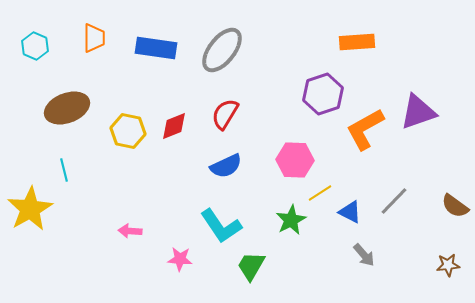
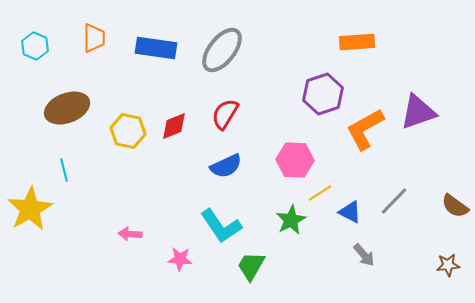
pink arrow: moved 3 px down
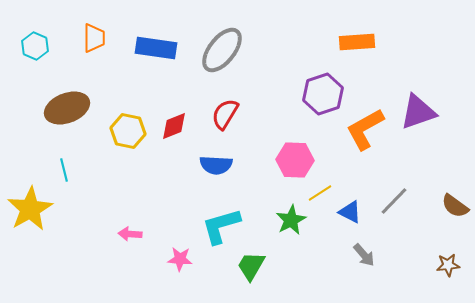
blue semicircle: moved 10 px left, 1 px up; rotated 28 degrees clockwise
cyan L-shape: rotated 108 degrees clockwise
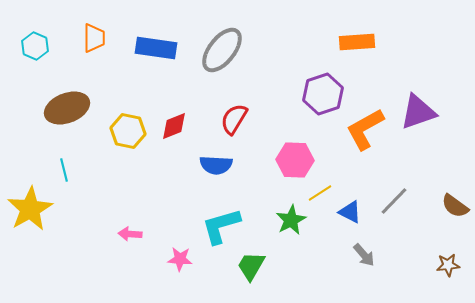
red semicircle: moved 9 px right, 5 px down
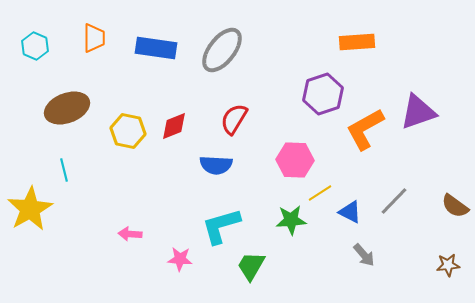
green star: rotated 24 degrees clockwise
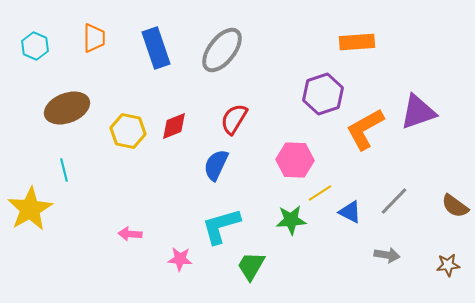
blue rectangle: rotated 63 degrees clockwise
blue semicircle: rotated 112 degrees clockwise
gray arrow: moved 23 px right; rotated 40 degrees counterclockwise
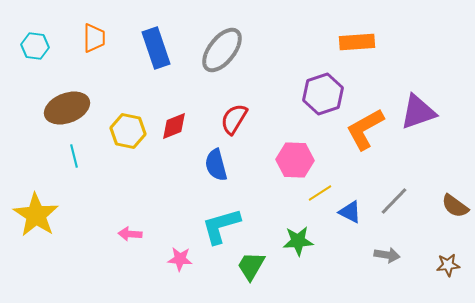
cyan hexagon: rotated 16 degrees counterclockwise
blue semicircle: rotated 40 degrees counterclockwise
cyan line: moved 10 px right, 14 px up
yellow star: moved 6 px right, 6 px down; rotated 9 degrees counterclockwise
green star: moved 7 px right, 21 px down
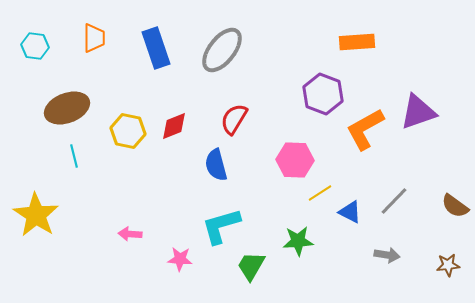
purple hexagon: rotated 21 degrees counterclockwise
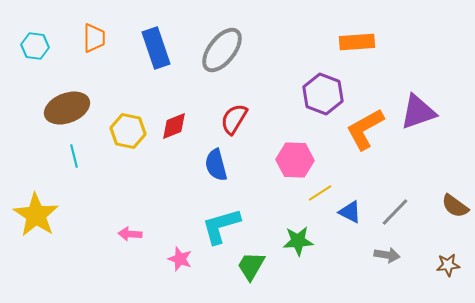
gray line: moved 1 px right, 11 px down
pink star: rotated 15 degrees clockwise
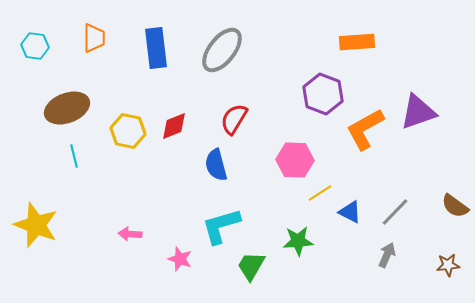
blue rectangle: rotated 12 degrees clockwise
yellow star: moved 10 px down; rotated 12 degrees counterclockwise
gray arrow: rotated 75 degrees counterclockwise
